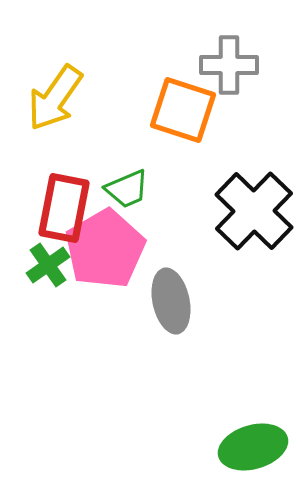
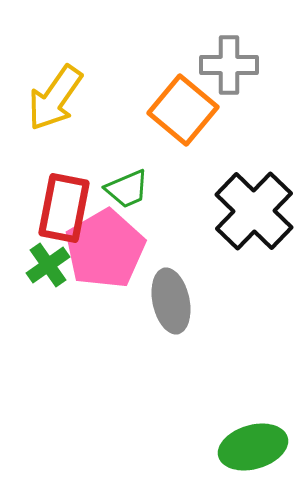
orange square: rotated 22 degrees clockwise
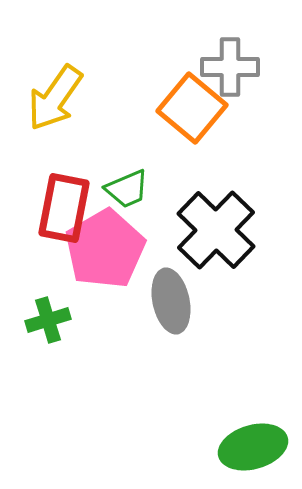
gray cross: moved 1 px right, 2 px down
orange square: moved 9 px right, 2 px up
black cross: moved 38 px left, 19 px down
green cross: moved 55 px down; rotated 18 degrees clockwise
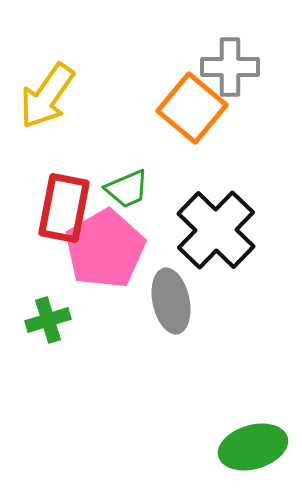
yellow arrow: moved 8 px left, 2 px up
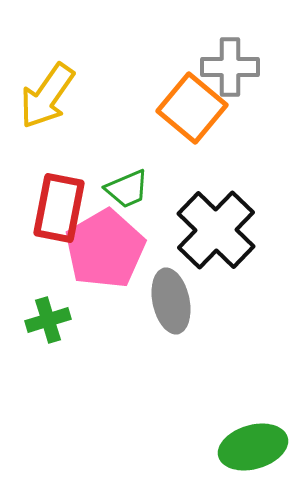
red rectangle: moved 5 px left
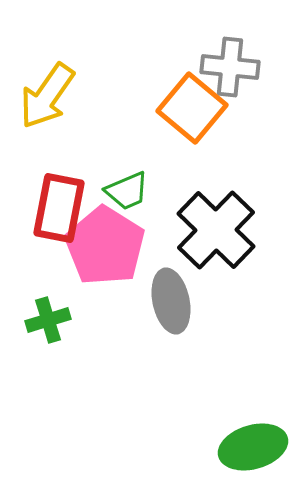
gray cross: rotated 6 degrees clockwise
green trapezoid: moved 2 px down
pink pentagon: moved 3 px up; rotated 10 degrees counterclockwise
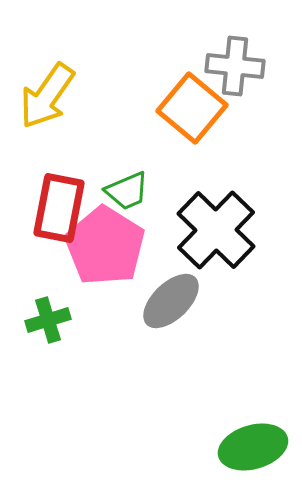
gray cross: moved 5 px right, 1 px up
gray ellipse: rotated 58 degrees clockwise
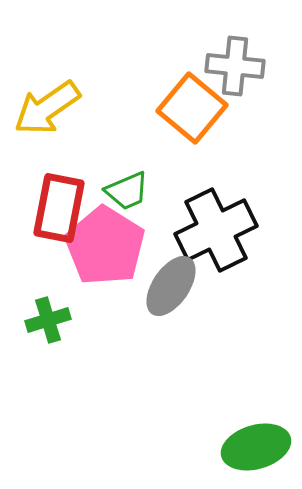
yellow arrow: moved 12 px down; rotated 20 degrees clockwise
black cross: rotated 20 degrees clockwise
gray ellipse: moved 15 px up; rotated 12 degrees counterclockwise
green ellipse: moved 3 px right
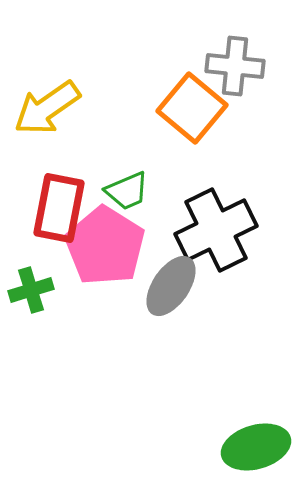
green cross: moved 17 px left, 30 px up
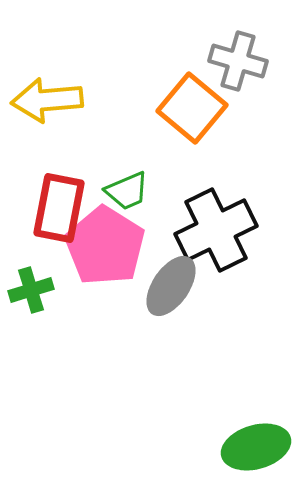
gray cross: moved 3 px right, 5 px up; rotated 10 degrees clockwise
yellow arrow: moved 8 px up; rotated 30 degrees clockwise
